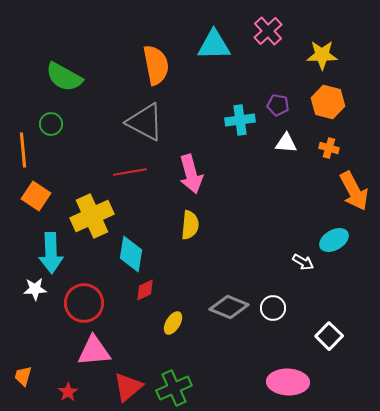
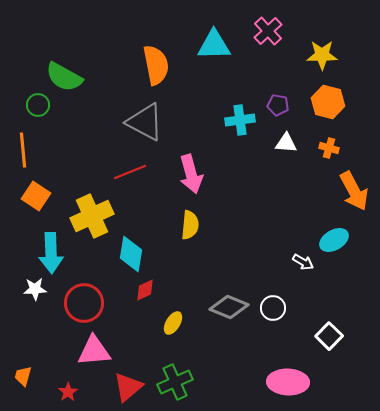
green circle: moved 13 px left, 19 px up
red line: rotated 12 degrees counterclockwise
green cross: moved 1 px right, 6 px up
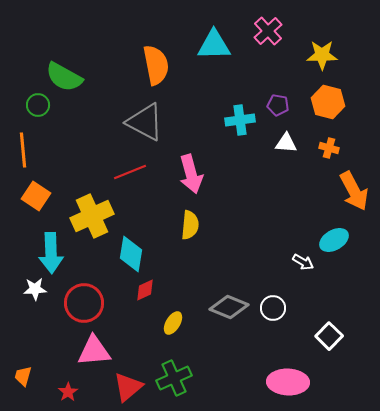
green cross: moved 1 px left, 4 px up
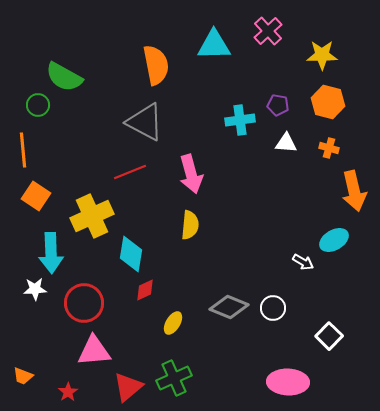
orange arrow: rotated 15 degrees clockwise
orange trapezoid: rotated 85 degrees counterclockwise
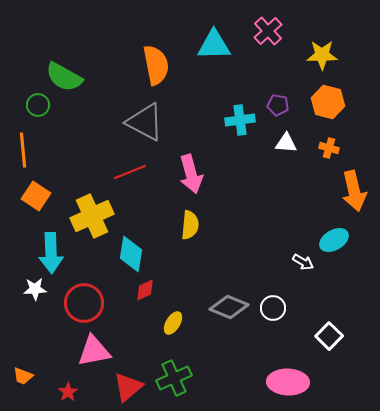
pink triangle: rotated 6 degrees counterclockwise
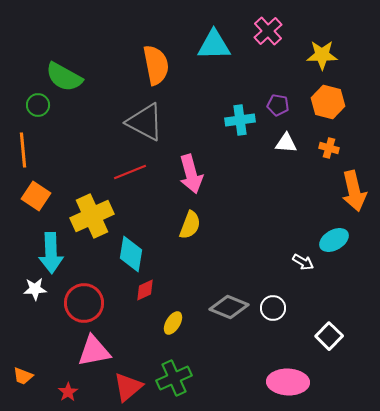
yellow semicircle: rotated 16 degrees clockwise
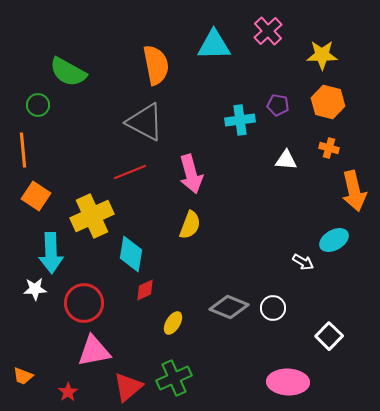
green semicircle: moved 4 px right, 5 px up
white triangle: moved 17 px down
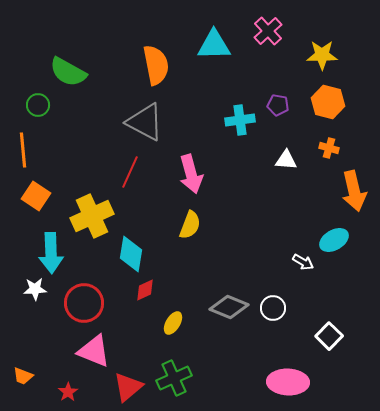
red line: rotated 44 degrees counterclockwise
pink triangle: rotated 33 degrees clockwise
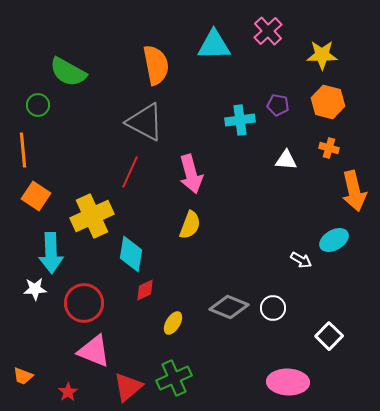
white arrow: moved 2 px left, 2 px up
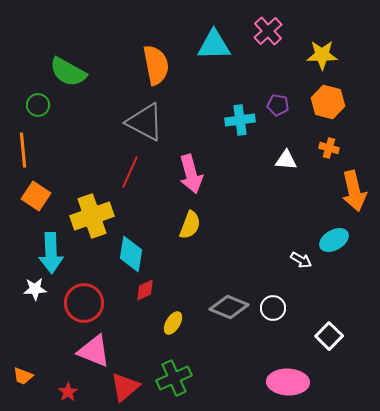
yellow cross: rotated 6 degrees clockwise
red triangle: moved 3 px left
